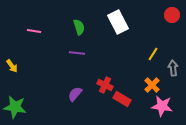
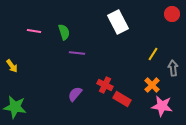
red circle: moved 1 px up
green semicircle: moved 15 px left, 5 px down
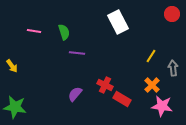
yellow line: moved 2 px left, 2 px down
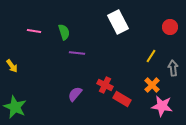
red circle: moved 2 px left, 13 px down
green star: rotated 15 degrees clockwise
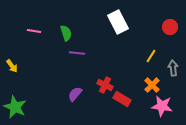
green semicircle: moved 2 px right, 1 px down
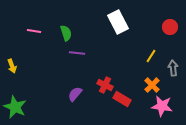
yellow arrow: rotated 16 degrees clockwise
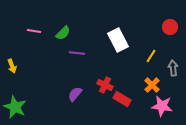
white rectangle: moved 18 px down
green semicircle: moved 3 px left; rotated 63 degrees clockwise
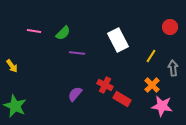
yellow arrow: rotated 16 degrees counterclockwise
green star: moved 1 px up
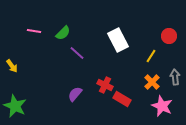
red circle: moved 1 px left, 9 px down
purple line: rotated 35 degrees clockwise
gray arrow: moved 2 px right, 9 px down
orange cross: moved 3 px up
pink star: rotated 15 degrees clockwise
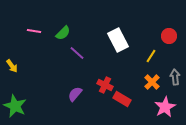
pink star: moved 3 px right, 1 px down; rotated 20 degrees clockwise
